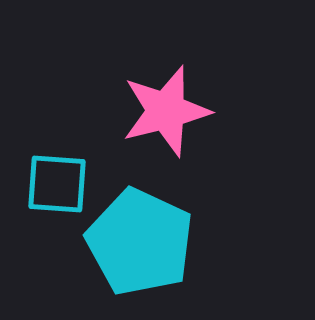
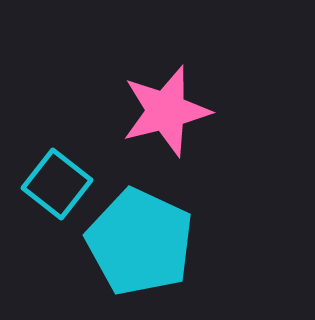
cyan square: rotated 34 degrees clockwise
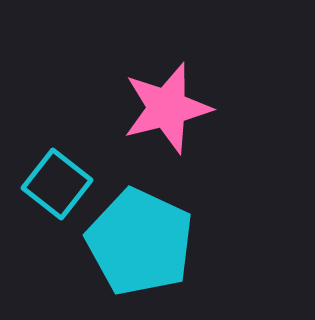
pink star: moved 1 px right, 3 px up
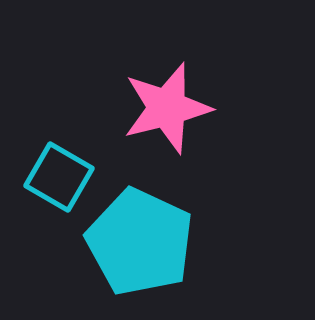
cyan square: moved 2 px right, 7 px up; rotated 8 degrees counterclockwise
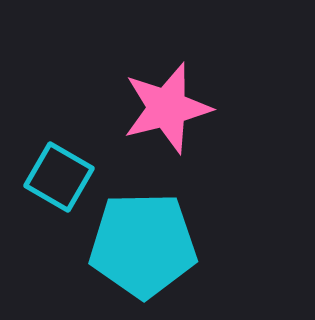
cyan pentagon: moved 3 px right, 3 px down; rotated 26 degrees counterclockwise
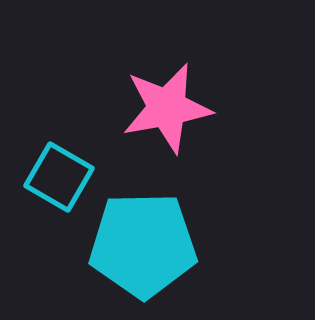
pink star: rotated 4 degrees clockwise
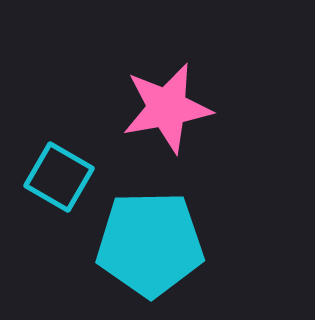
cyan pentagon: moved 7 px right, 1 px up
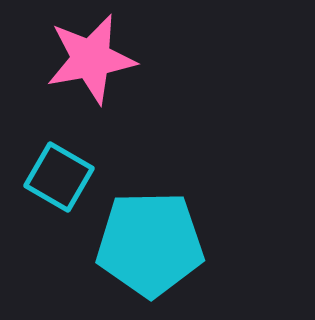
pink star: moved 76 px left, 49 px up
